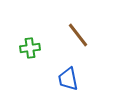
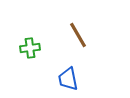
brown line: rotated 8 degrees clockwise
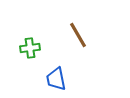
blue trapezoid: moved 12 px left
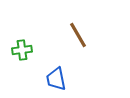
green cross: moved 8 px left, 2 px down
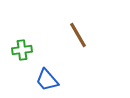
blue trapezoid: moved 9 px left, 1 px down; rotated 30 degrees counterclockwise
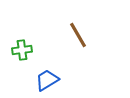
blue trapezoid: rotated 100 degrees clockwise
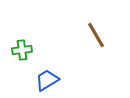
brown line: moved 18 px right
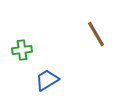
brown line: moved 1 px up
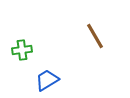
brown line: moved 1 px left, 2 px down
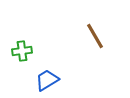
green cross: moved 1 px down
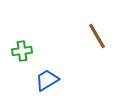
brown line: moved 2 px right
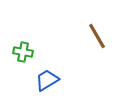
green cross: moved 1 px right, 1 px down; rotated 18 degrees clockwise
